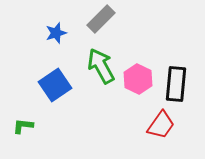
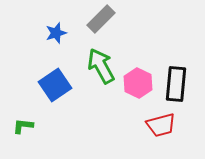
pink hexagon: moved 4 px down
red trapezoid: rotated 40 degrees clockwise
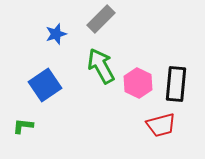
blue star: moved 1 px down
blue square: moved 10 px left
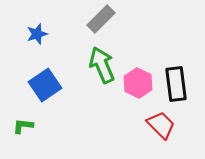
blue star: moved 19 px left
green arrow: moved 1 px right, 1 px up; rotated 6 degrees clockwise
black rectangle: rotated 12 degrees counterclockwise
red trapezoid: rotated 120 degrees counterclockwise
